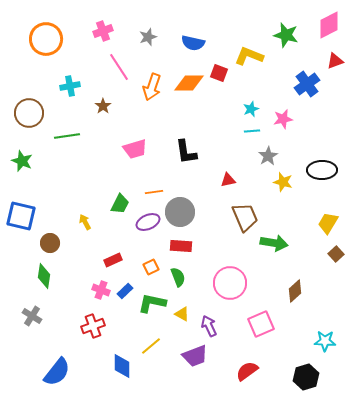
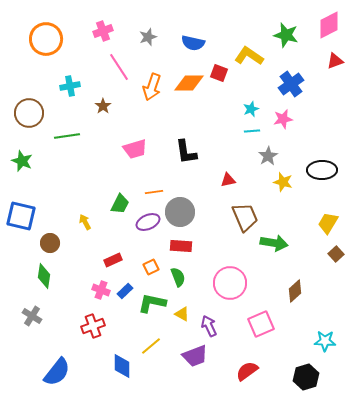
yellow L-shape at (249, 56): rotated 12 degrees clockwise
blue cross at (307, 84): moved 16 px left
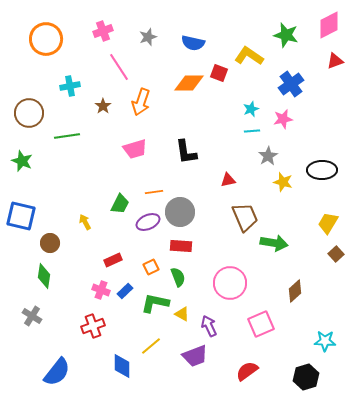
orange arrow at (152, 87): moved 11 px left, 15 px down
green L-shape at (152, 303): moved 3 px right
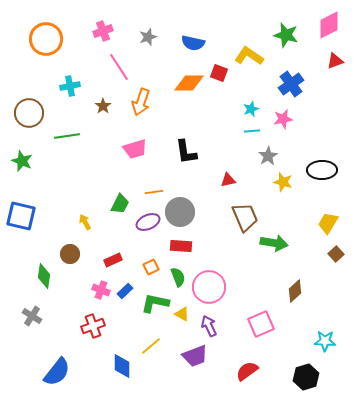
brown circle at (50, 243): moved 20 px right, 11 px down
pink circle at (230, 283): moved 21 px left, 4 px down
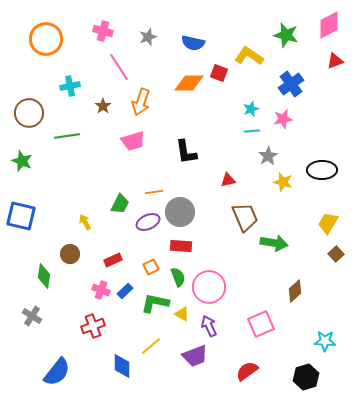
pink cross at (103, 31): rotated 36 degrees clockwise
pink trapezoid at (135, 149): moved 2 px left, 8 px up
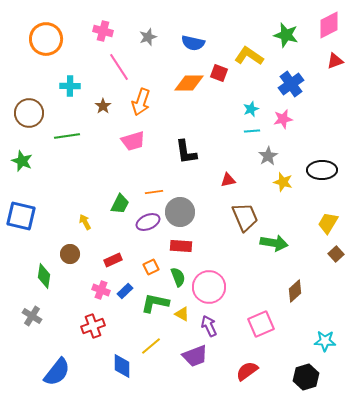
cyan cross at (70, 86): rotated 12 degrees clockwise
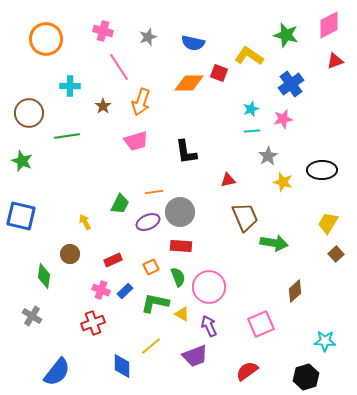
pink trapezoid at (133, 141): moved 3 px right
red cross at (93, 326): moved 3 px up
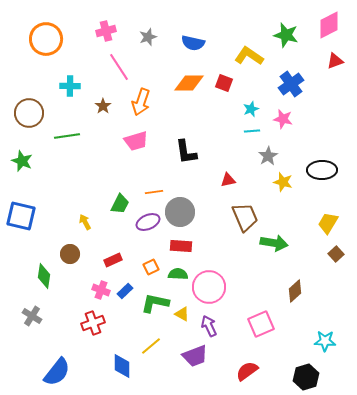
pink cross at (103, 31): moved 3 px right; rotated 30 degrees counterclockwise
red square at (219, 73): moved 5 px right, 10 px down
pink star at (283, 119): rotated 24 degrees clockwise
green semicircle at (178, 277): moved 3 px up; rotated 66 degrees counterclockwise
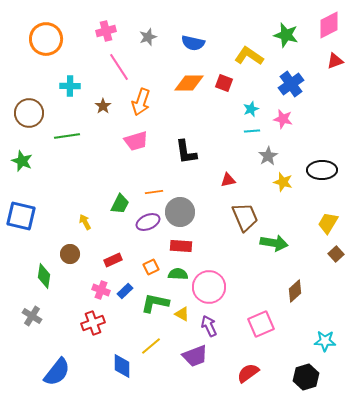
red semicircle at (247, 371): moved 1 px right, 2 px down
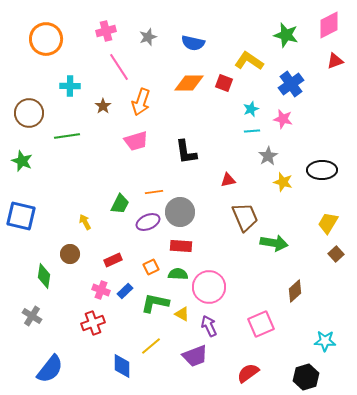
yellow L-shape at (249, 56): moved 5 px down
blue semicircle at (57, 372): moved 7 px left, 3 px up
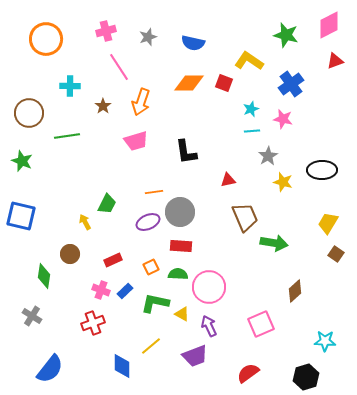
green trapezoid at (120, 204): moved 13 px left
brown square at (336, 254): rotated 14 degrees counterclockwise
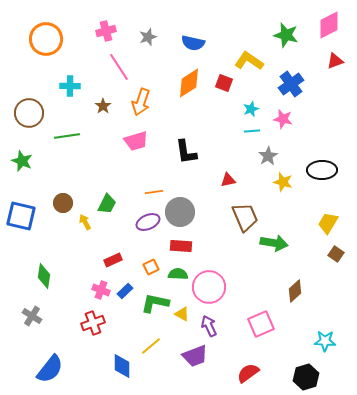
orange diamond at (189, 83): rotated 32 degrees counterclockwise
brown circle at (70, 254): moved 7 px left, 51 px up
